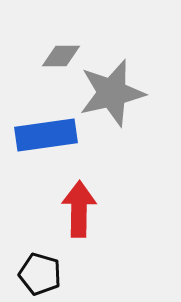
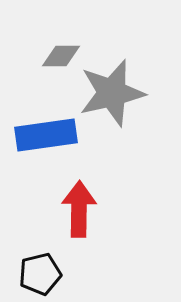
black pentagon: rotated 30 degrees counterclockwise
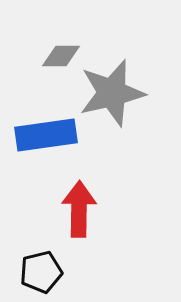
black pentagon: moved 1 px right, 2 px up
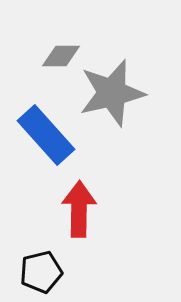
blue rectangle: rotated 56 degrees clockwise
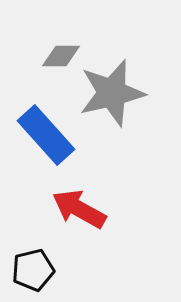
red arrow: rotated 62 degrees counterclockwise
black pentagon: moved 8 px left, 2 px up
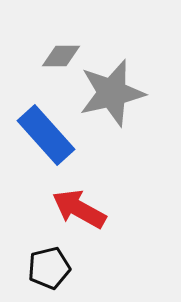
black pentagon: moved 16 px right, 2 px up
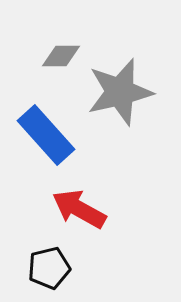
gray star: moved 8 px right, 1 px up
